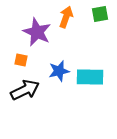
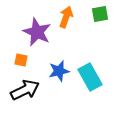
cyan rectangle: rotated 60 degrees clockwise
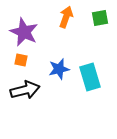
green square: moved 4 px down
purple star: moved 13 px left
blue star: moved 2 px up
cyan rectangle: rotated 12 degrees clockwise
black arrow: rotated 12 degrees clockwise
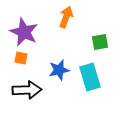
green square: moved 24 px down
orange square: moved 2 px up
blue star: moved 1 px down
black arrow: moved 2 px right; rotated 12 degrees clockwise
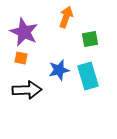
green square: moved 10 px left, 3 px up
cyan rectangle: moved 2 px left, 1 px up
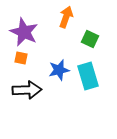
green square: rotated 36 degrees clockwise
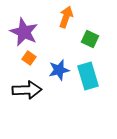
orange square: moved 8 px right; rotated 24 degrees clockwise
